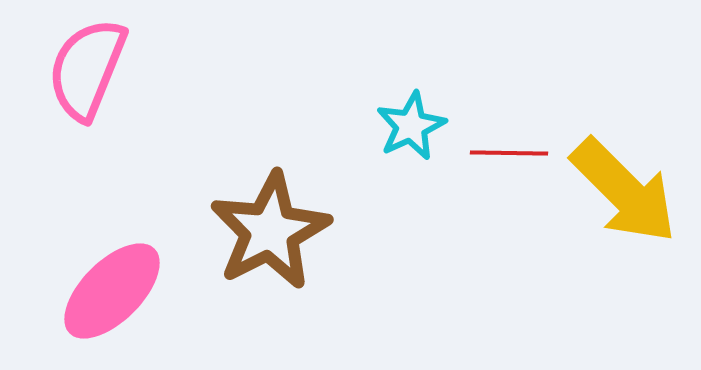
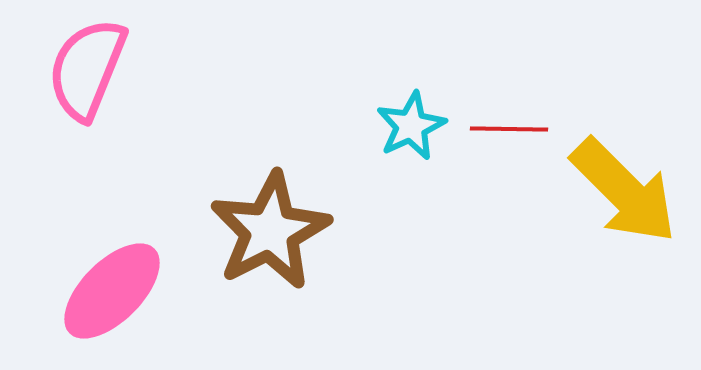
red line: moved 24 px up
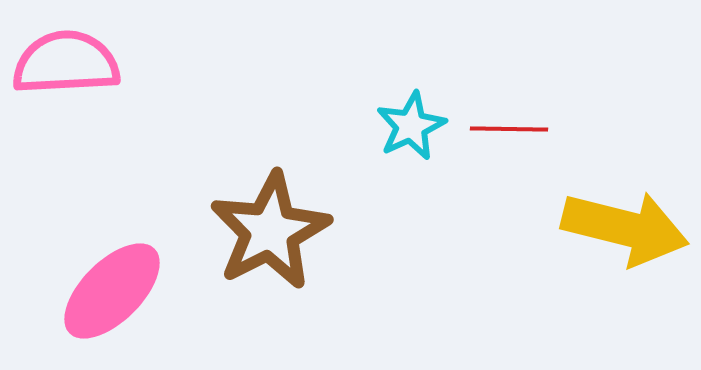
pink semicircle: moved 21 px left, 6 px up; rotated 65 degrees clockwise
yellow arrow: moved 1 px right, 37 px down; rotated 31 degrees counterclockwise
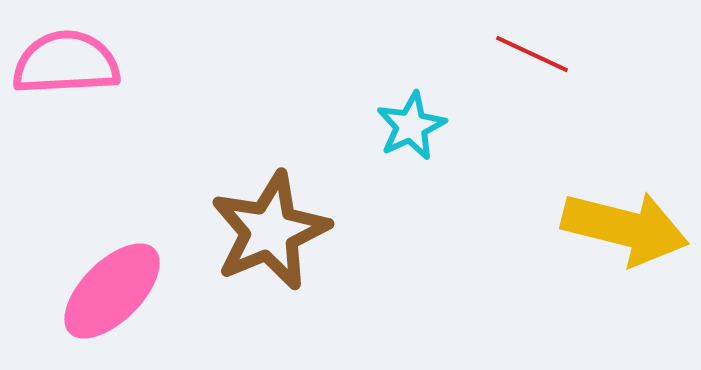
red line: moved 23 px right, 75 px up; rotated 24 degrees clockwise
brown star: rotated 4 degrees clockwise
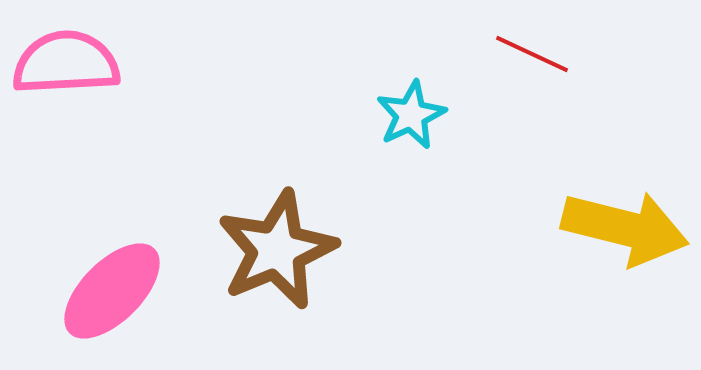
cyan star: moved 11 px up
brown star: moved 7 px right, 19 px down
